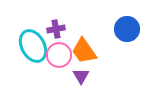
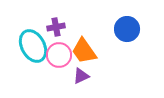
purple cross: moved 2 px up
purple triangle: rotated 36 degrees clockwise
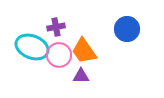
cyan ellipse: moved 1 px left, 1 px down; rotated 40 degrees counterclockwise
purple triangle: rotated 24 degrees clockwise
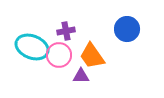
purple cross: moved 10 px right, 4 px down
orange trapezoid: moved 8 px right, 5 px down
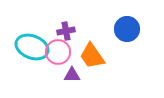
pink circle: moved 1 px left, 3 px up
purple triangle: moved 9 px left, 1 px up
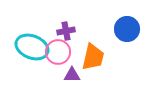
orange trapezoid: moved 1 px right, 1 px down; rotated 132 degrees counterclockwise
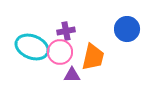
pink circle: moved 2 px right
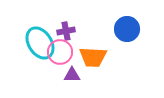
cyan ellipse: moved 8 px right, 4 px up; rotated 36 degrees clockwise
orange trapezoid: rotated 80 degrees clockwise
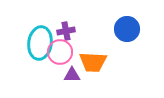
cyan ellipse: rotated 40 degrees clockwise
orange trapezoid: moved 5 px down
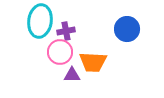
cyan ellipse: moved 22 px up
